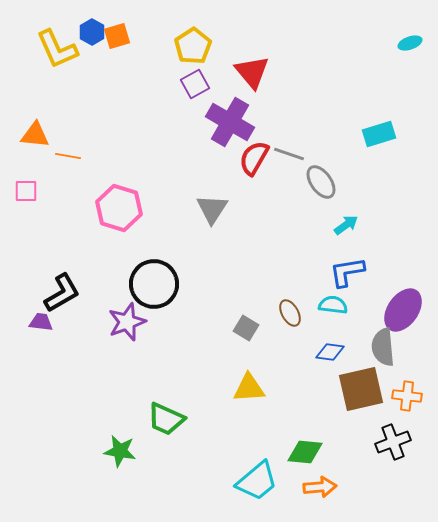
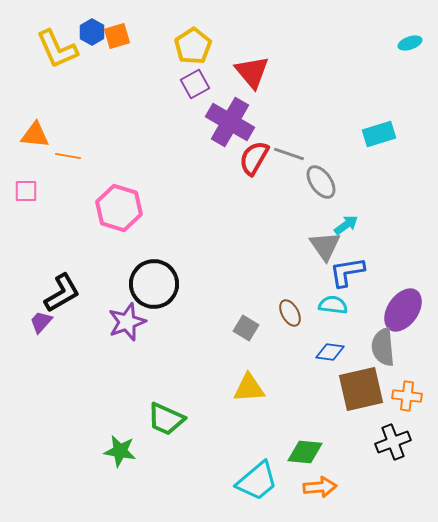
gray triangle: moved 113 px right, 37 px down; rotated 8 degrees counterclockwise
purple trapezoid: rotated 55 degrees counterclockwise
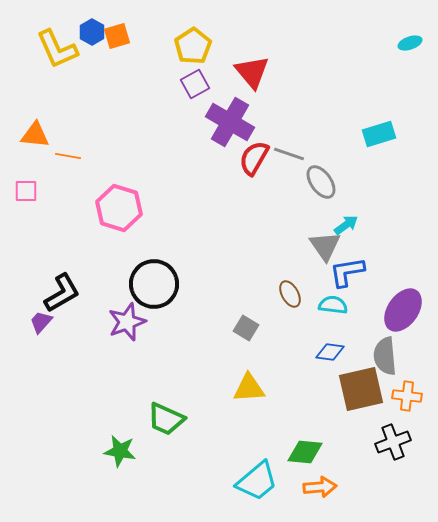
brown ellipse: moved 19 px up
gray semicircle: moved 2 px right, 9 px down
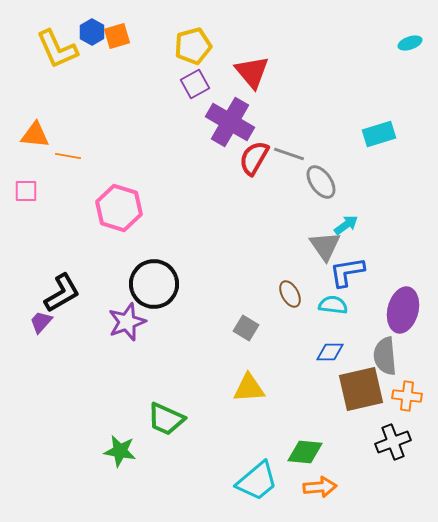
yellow pentagon: rotated 18 degrees clockwise
purple ellipse: rotated 21 degrees counterclockwise
blue diamond: rotated 8 degrees counterclockwise
